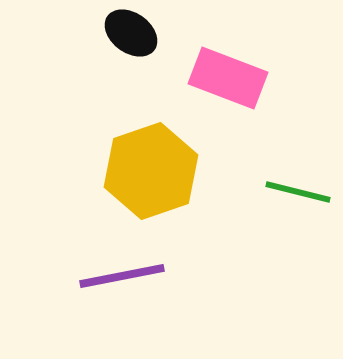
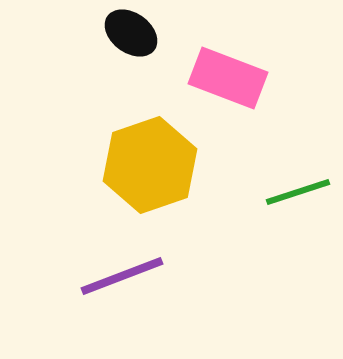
yellow hexagon: moved 1 px left, 6 px up
green line: rotated 32 degrees counterclockwise
purple line: rotated 10 degrees counterclockwise
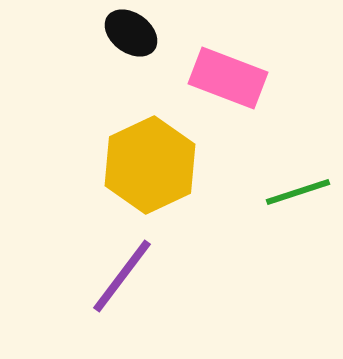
yellow hexagon: rotated 6 degrees counterclockwise
purple line: rotated 32 degrees counterclockwise
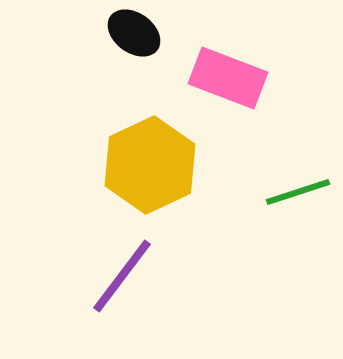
black ellipse: moved 3 px right
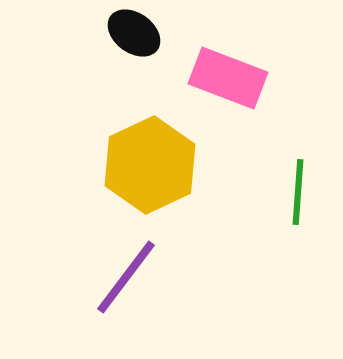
green line: rotated 68 degrees counterclockwise
purple line: moved 4 px right, 1 px down
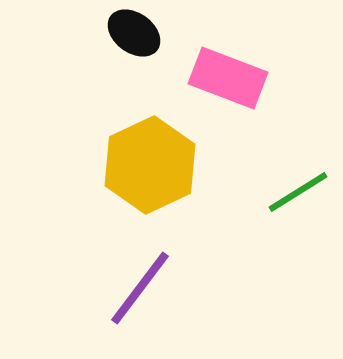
green line: rotated 54 degrees clockwise
purple line: moved 14 px right, 11 px down
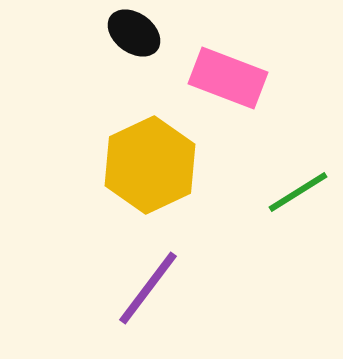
purple line: moved 8 px right
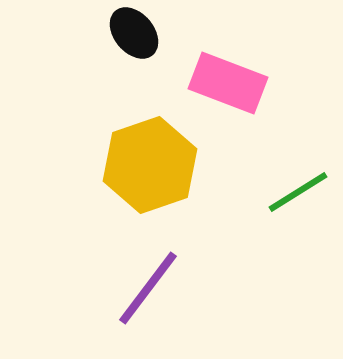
black ellipse: rotated 14 degrees clockwise
pink rectangle: moved 5 px down
yellow hexagon: rotated 6 degrees clockwise
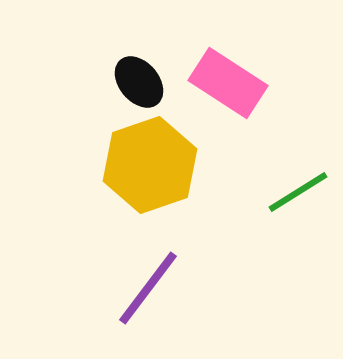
black ellipse: moved 5 px right, 49 px down
pink rectangle: rotated 12 degrees clockwise
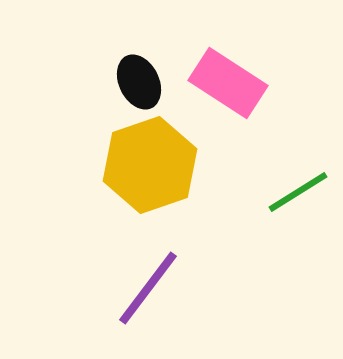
black ellipse: rotated 14 degrees clockwise
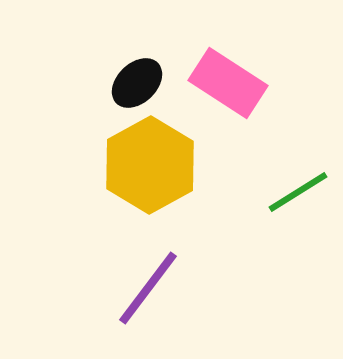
black ellipse: moved 2 px left, 1 px down; rotated 72 degrees clockwise
yellow hexagon: rotated 10 degrees counterclockwise
